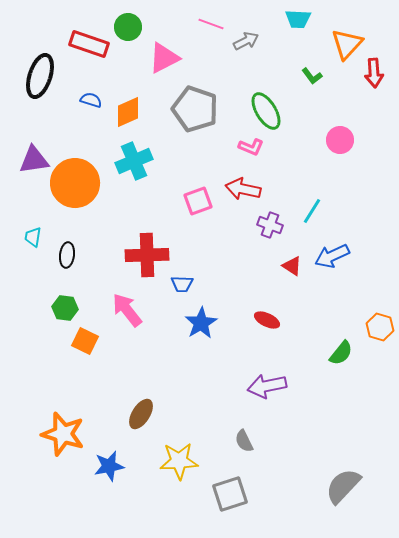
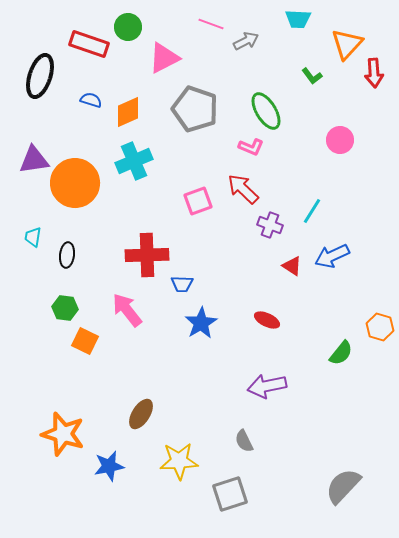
red arrow at (243, 189): rotated 32 degrees clockwise
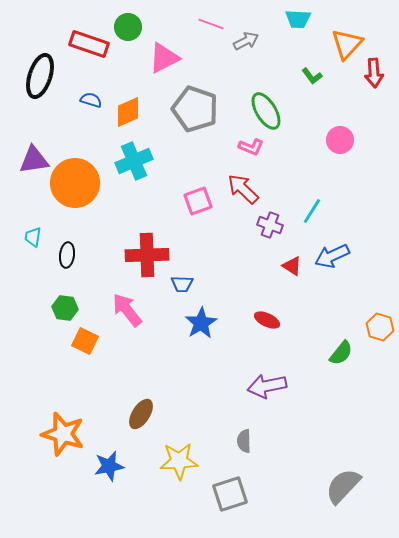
gray semicircle at (244, 441): rotated 25 degrees clockwise
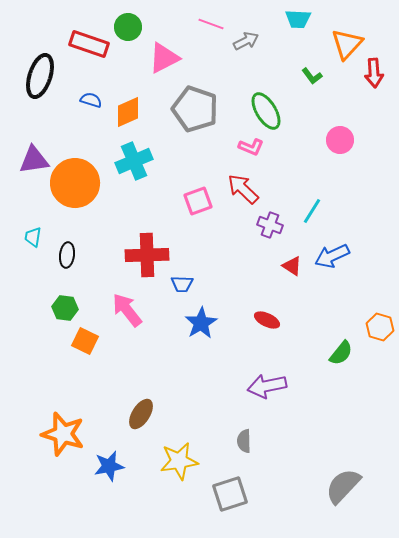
yellow star at (179, 461): rotated 6 degrees counterclockwise
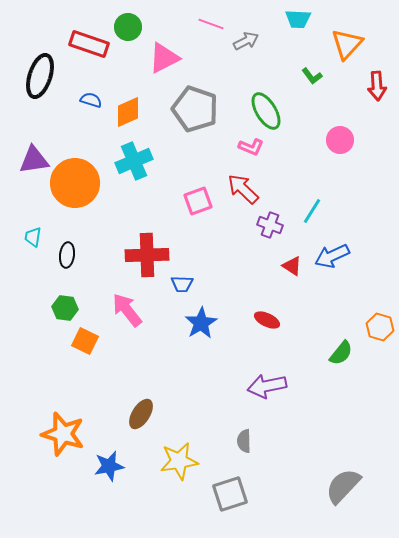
red arrow at (374, 73): moved 3 px right, 13 px down
